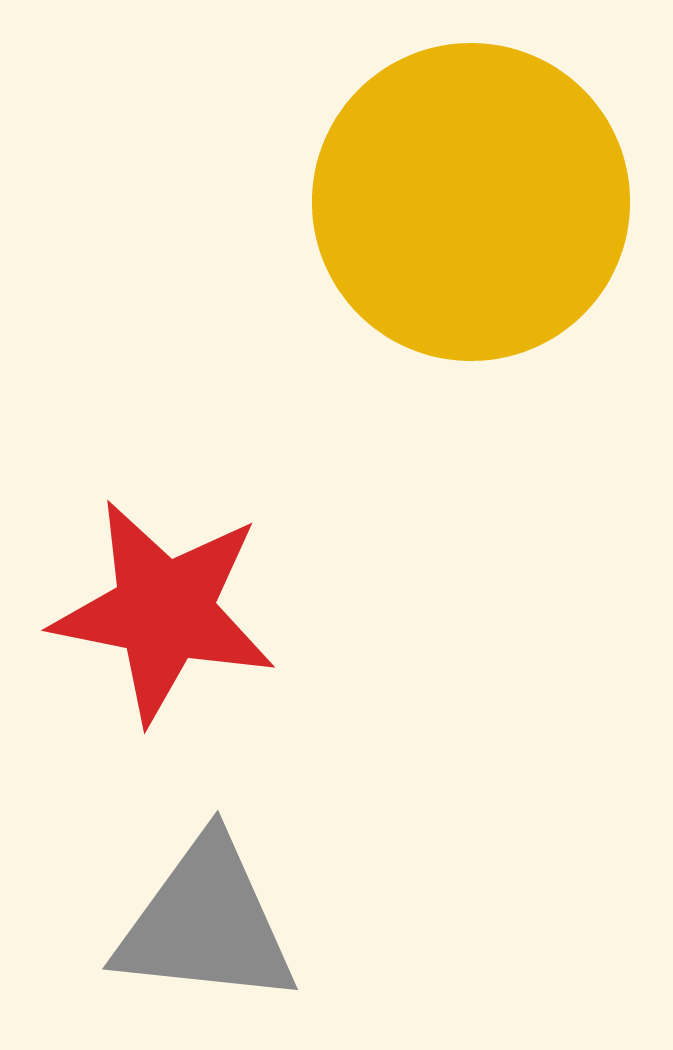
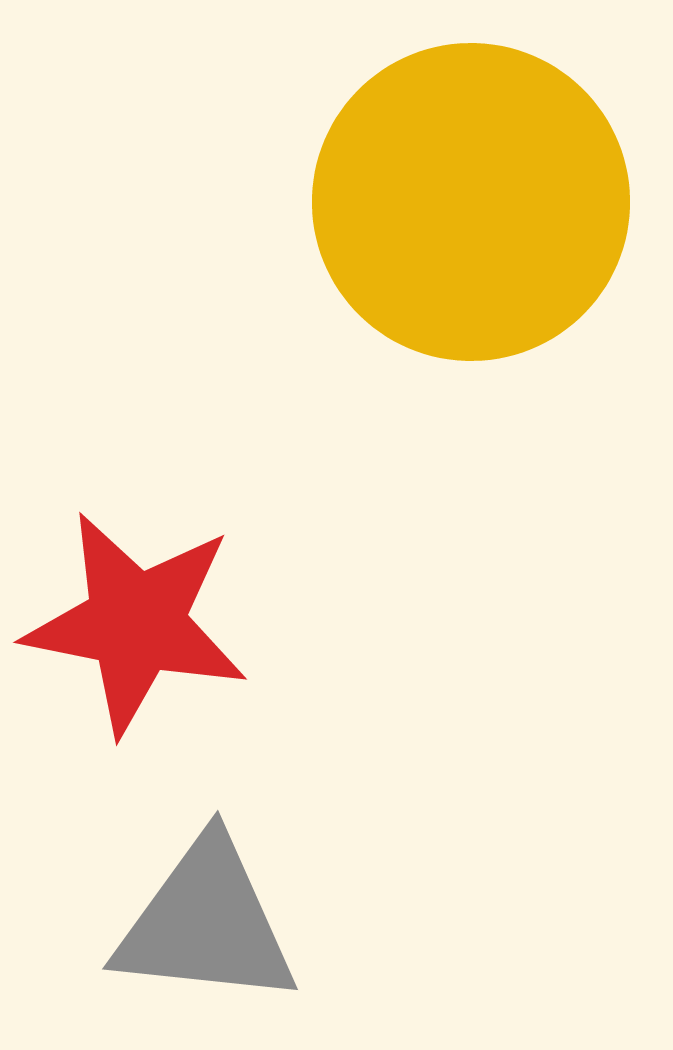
red star: moved 28 px left, 12 px down
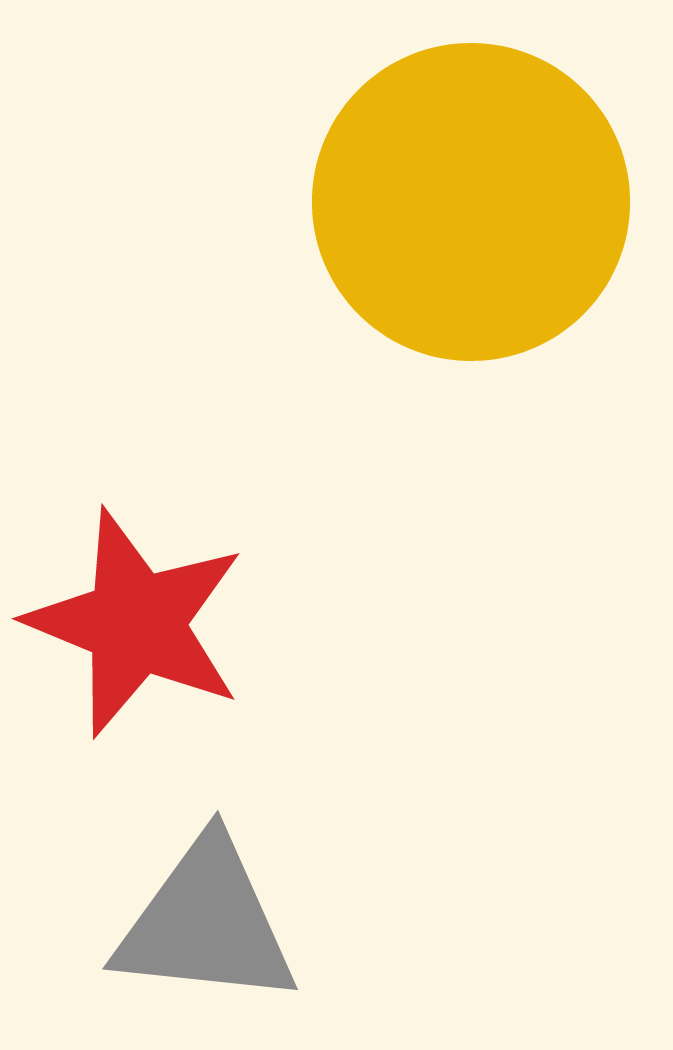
red star: rotated 11 degrees clockwise
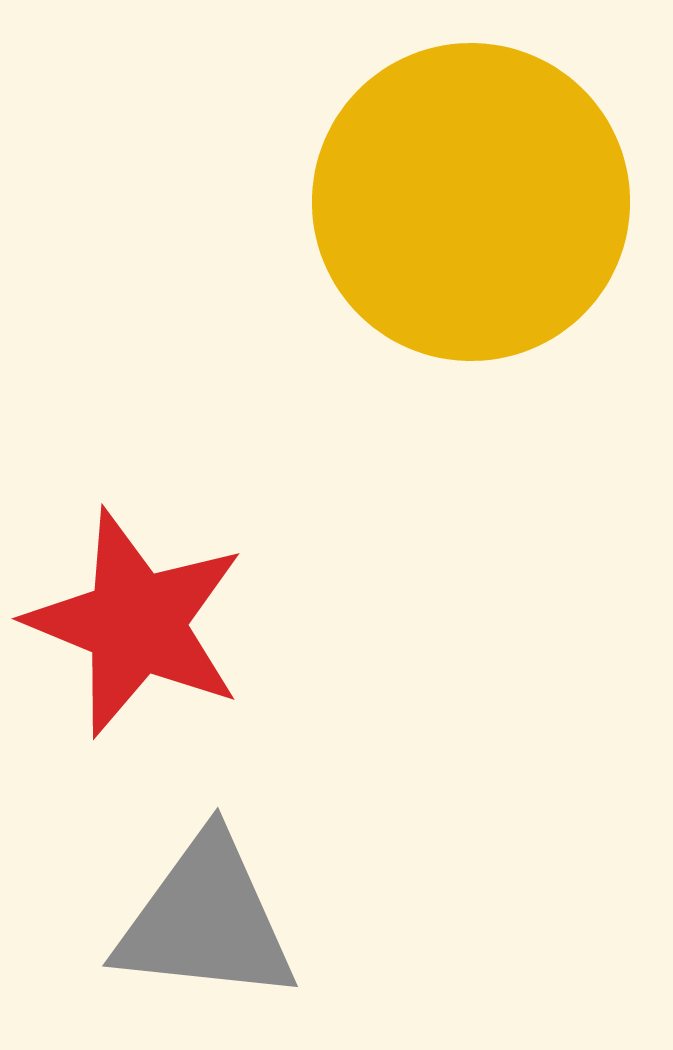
gray triangle: moved 3 px up
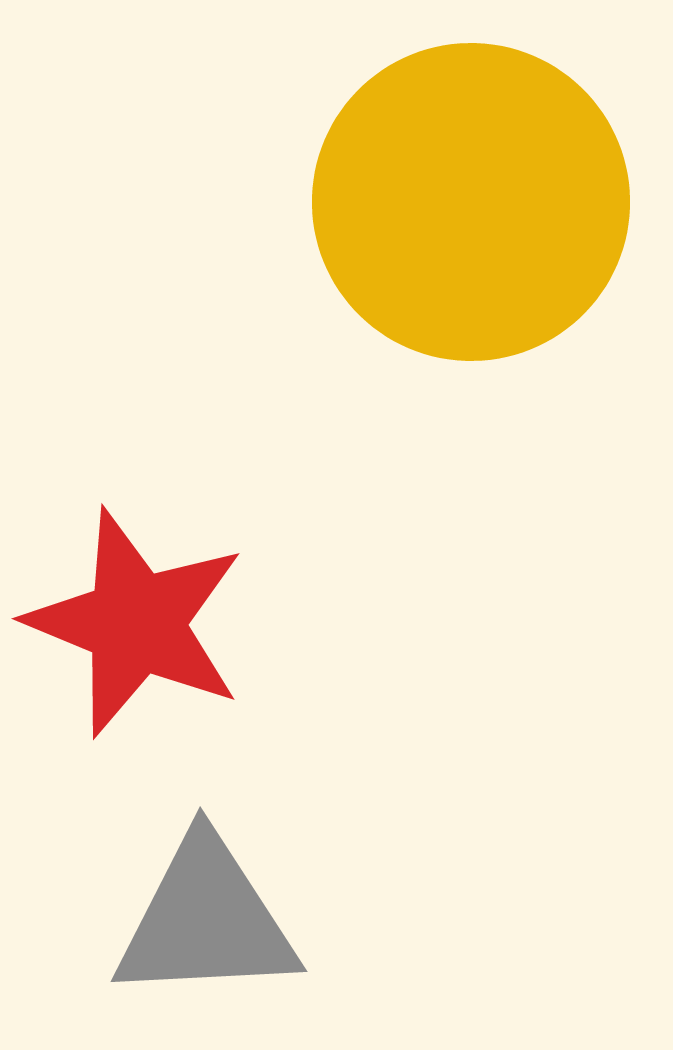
gray triangle: rotated 9 degrees counterclockwise
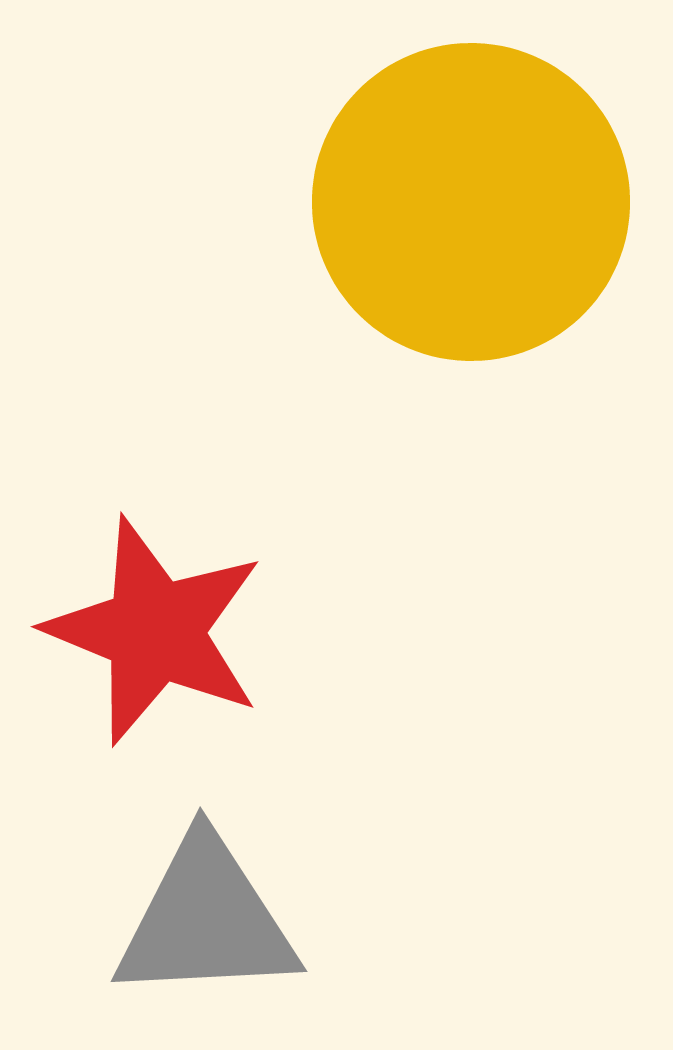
red star: moved 19 px right, 8 px down
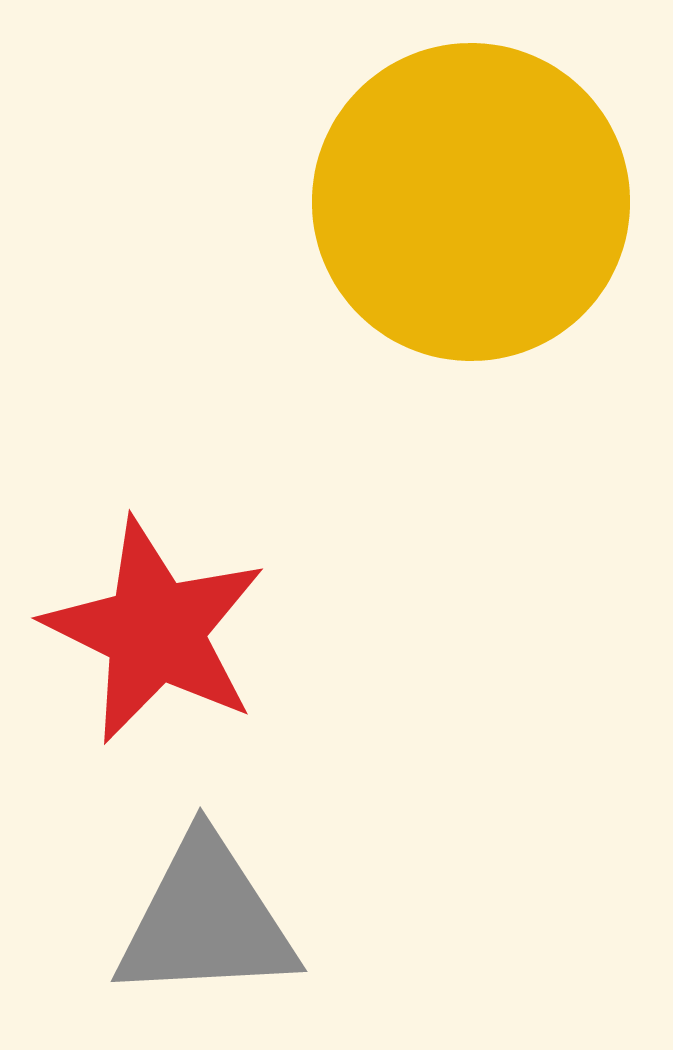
red star: rotated 4 degrees clockwise
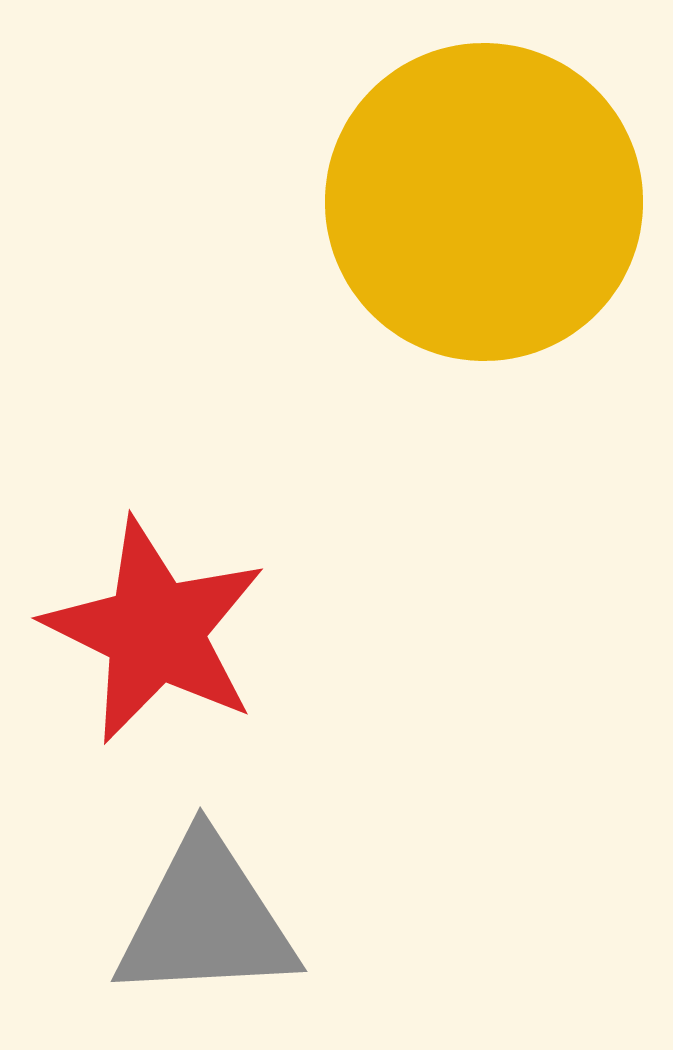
yellow circle: moved 13 px right
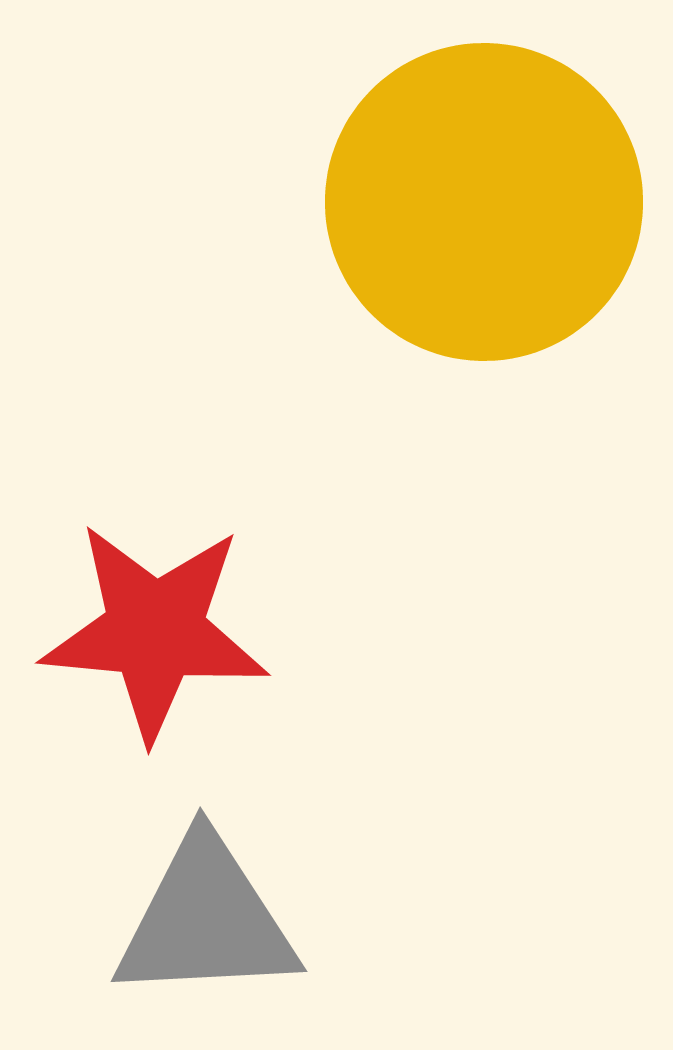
red star: rotated 21 degrees counterclockwise
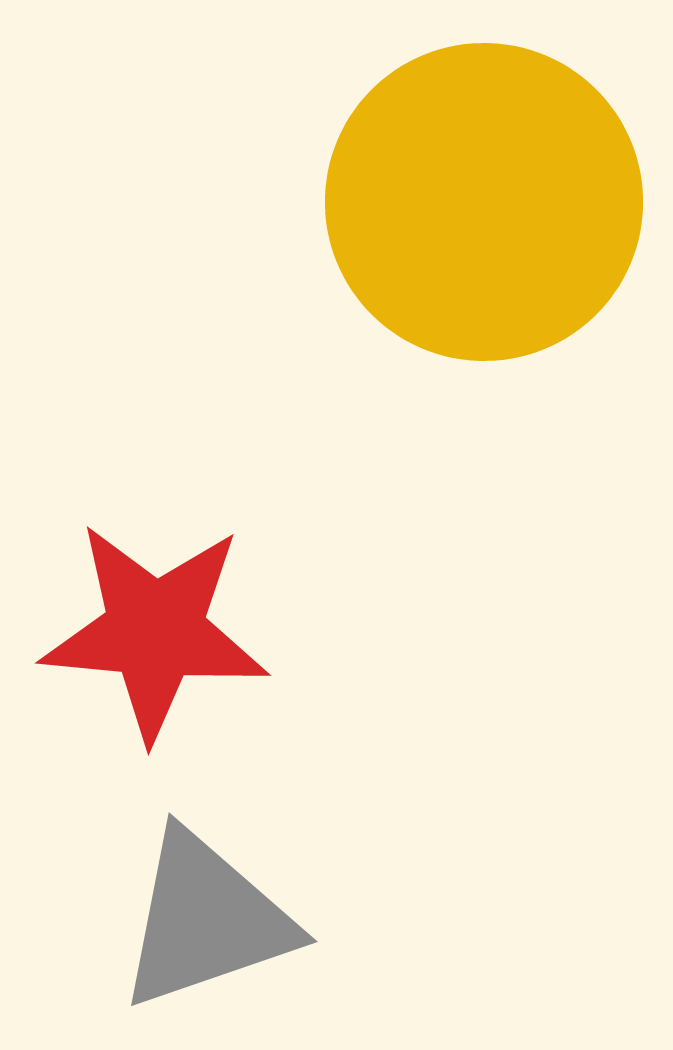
gray triangle: rotated 16 degrees counterclockwise
